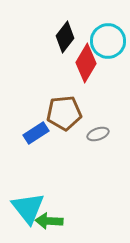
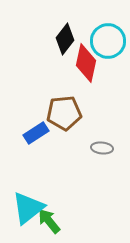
black diamond: moved 2 px down
red diamond: rotated 18 degrees counterclockwise
gray ellipse: moved 4 px right, 14 px down; rotated 25 degrees clockwise
cyan triangle: rotated 30 degrees clockwise
green arrow: rotated 48 degrees clockwise
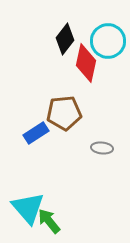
cyan triangle: rotated 33 degrees counterclockwise
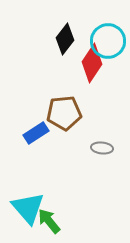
red diamond: moved 6 px right; rotated 21 degrees clockwise
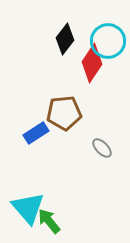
gray ellipse: rotated 40 degrees clockwise
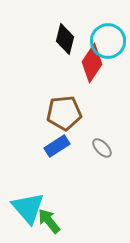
black diamond: rotated 24 degrees counterclockwise
blue rectangle: moved 21 px right, 13 px down
